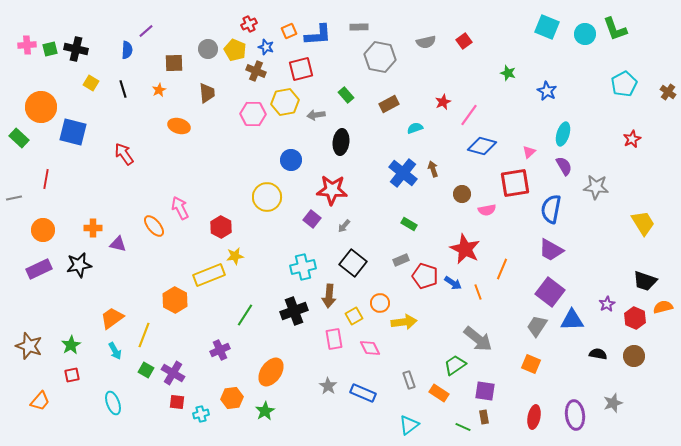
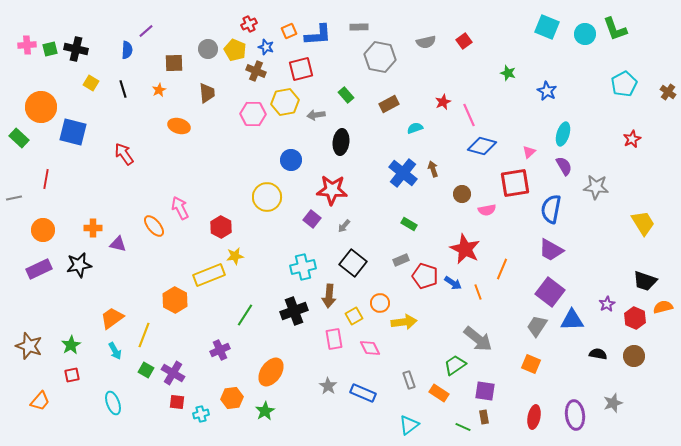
pink line at (469, 115): rotated 60 degrees counterclockwise
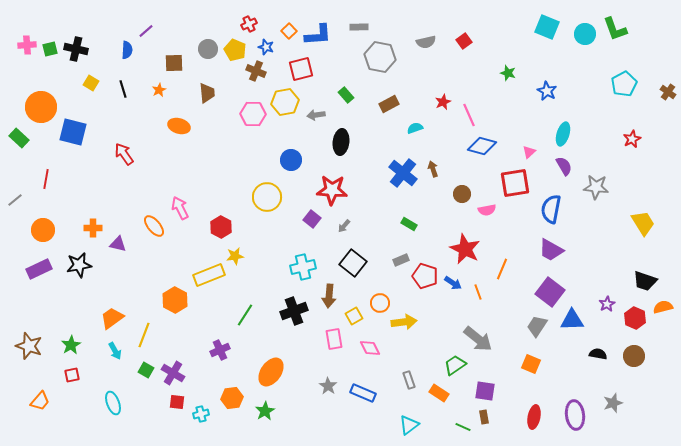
orange square at (289, 31): rotated 21 degrees counterclockwise
gray line at (14, 198): moved 1 px right, 2 px down; rotated 28 degrees counterclockwise
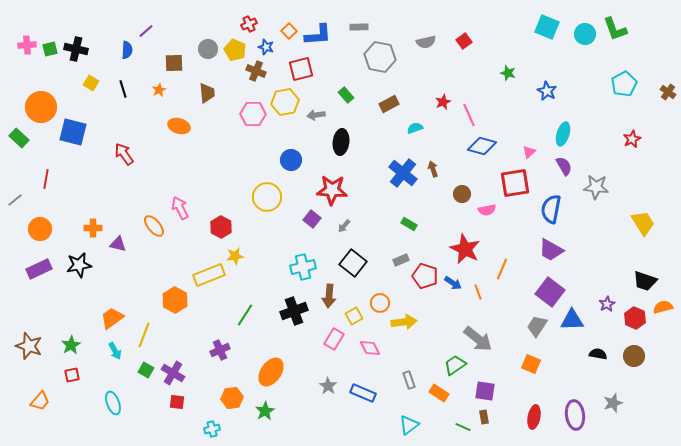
orange circle at (43, 230): moved 3 px left, 1 px up
pink rectangle at (334, 339): rotated 40 degrees clockwise
cyan cross at (201, 414): moved 11 px right, 15 px down
